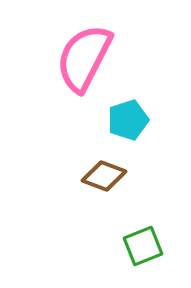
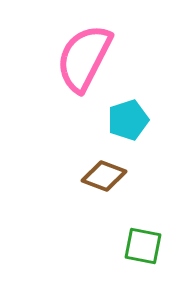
green square: rotated 33 degrees clockwise
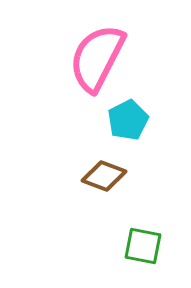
pink semicircle: moved 13 px right
cyan pentagon: rotated 9 degrees counterclockwise
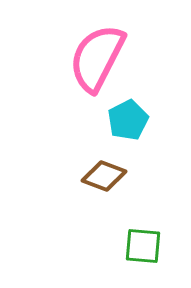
green square: rotated 6 degrees counterclockwise
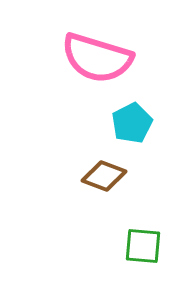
pink semicircle: rotated 100 degrees counterclockwise
cyan pentagon: moved 4 px right, 3 px down
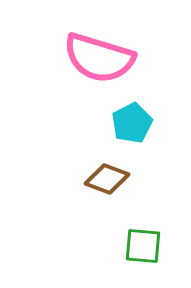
pink semicircle: moved 2 px right
brown diamond: moved 3 px right, 3 px down
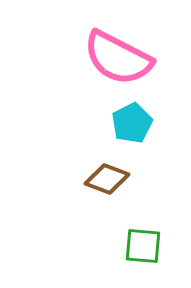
pink semicircle: moved 19 px right; rotated 10 degrees clockwise
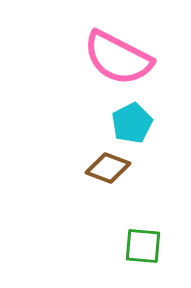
brown diamond: moved 1 px right, 11 px up
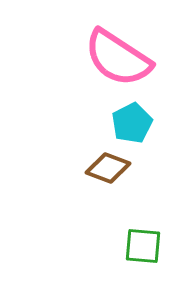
pink semicircle: rotated 6 degrees clockwise
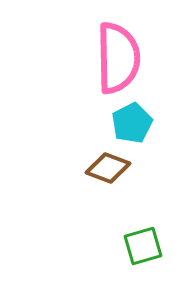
pink semicircle: rotated 124 degrees counterclockwise
green square: rotated 21 degrees counterclockwise
